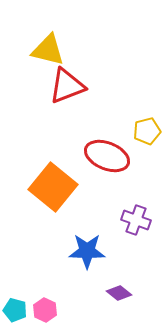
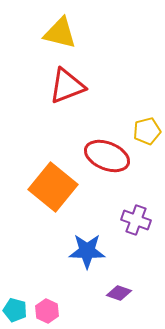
yellow triangle: moved 12 px right, 17 px up
purple diamond: rotated 20 degrees counterclockwise
pink hexagon: moved 2 px right, 1 px down
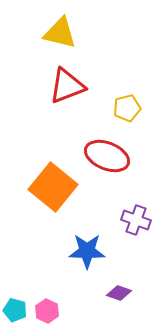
yellow pentagon: moved 20 px left, 23 px up
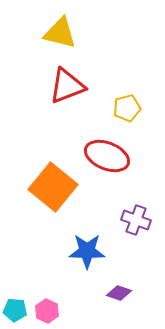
cyan pentagon: rotated 10 degrees counterclockwise
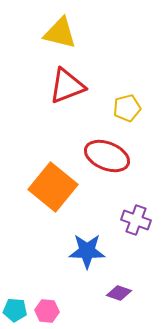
pink hexagon: rotated 20 degrees counterclockwise
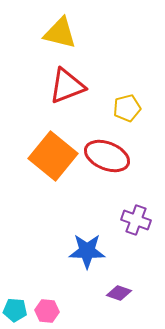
orange square: moved 31 px up
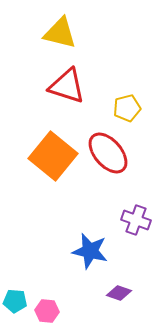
red triangle: rotated 39 degrees clockwise
red ellipse: moved 1 px right, 3 px up; rotated 27 degrees clockwise
blue star: moved 3 px right; rotated 12 degrees clockwise
cyan pentagon: moved 9 px up
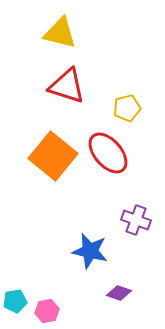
cyan pentagon: rotated 15 degrees counterclockwise
pink hexagon: rotated 15 degrees counterclockwise
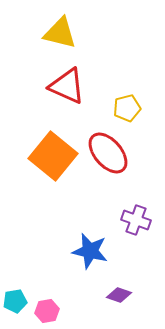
red triangle: rotated 6 degrees clockwise
purple diamond: moved 2 px down
